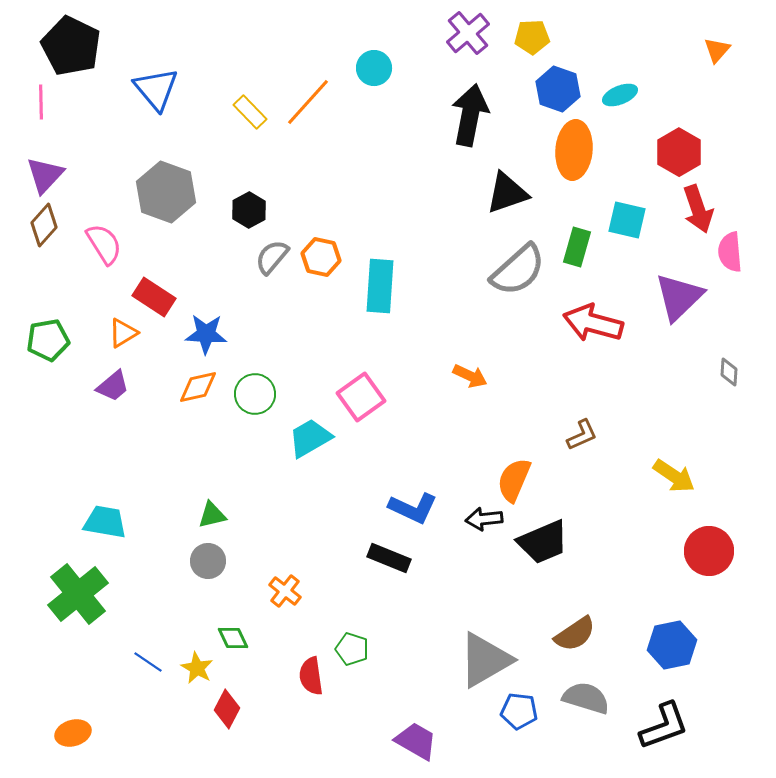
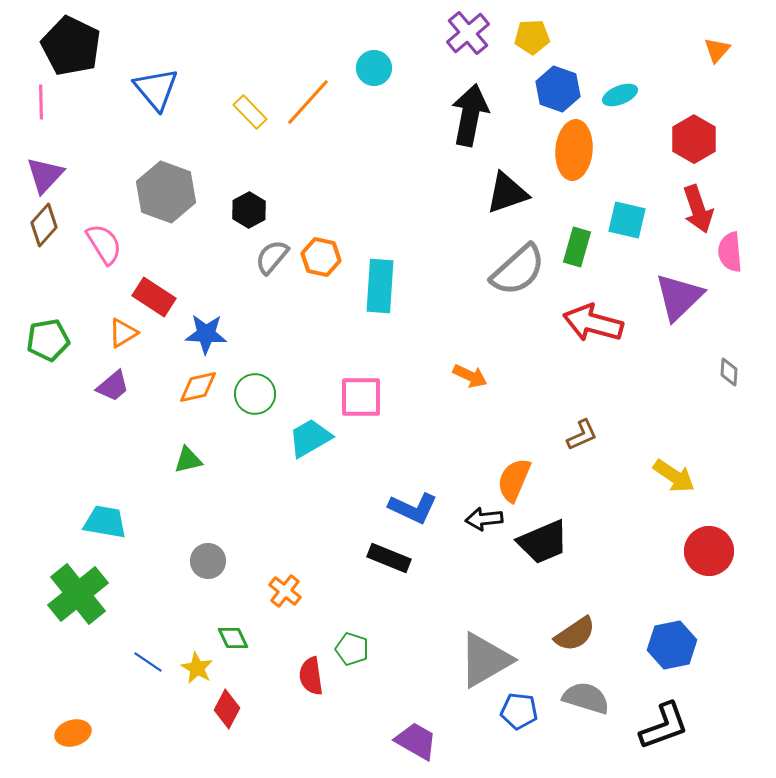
red hexagon at (679, 152): moved 15 px right, 13 px up
pink square at (361, 397): rotated 36 degrees clockwise
green triangle at (212, 515): moved 24 px left, 55 px up
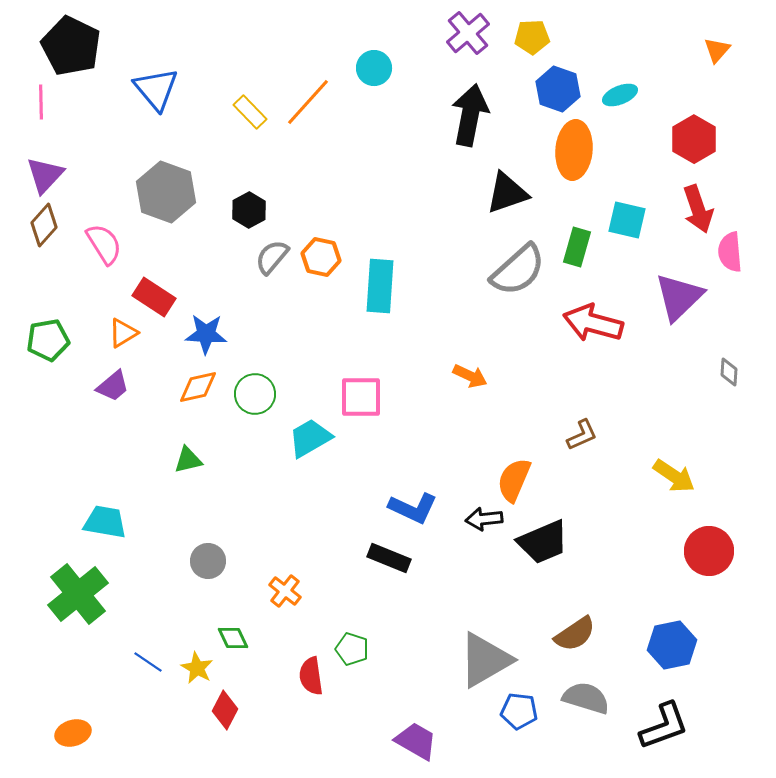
red diamond at (227, 709): moved 2 px left, 1 px down
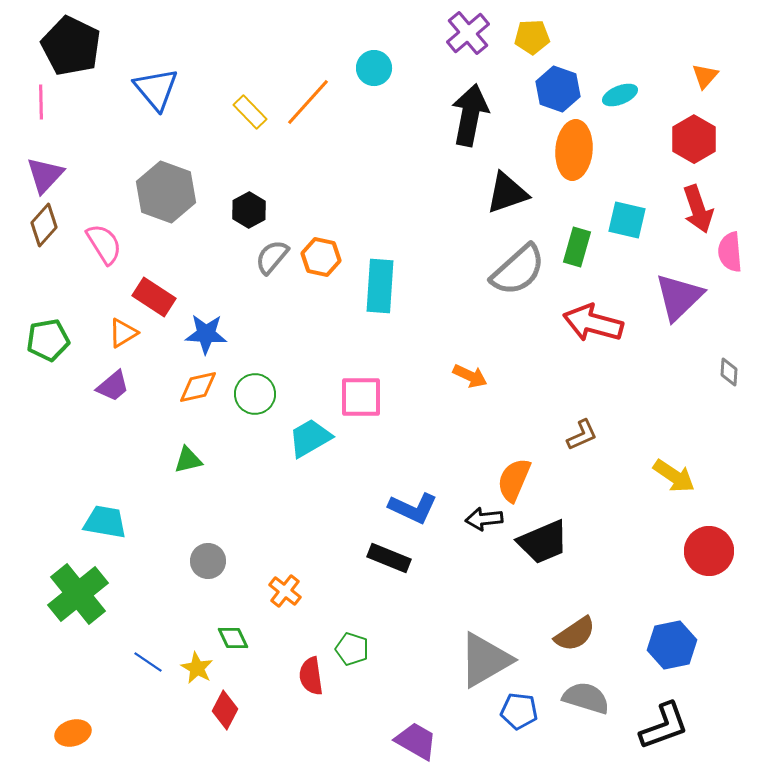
orange triangle at (717, 50): moved 12 px left, 26 px down
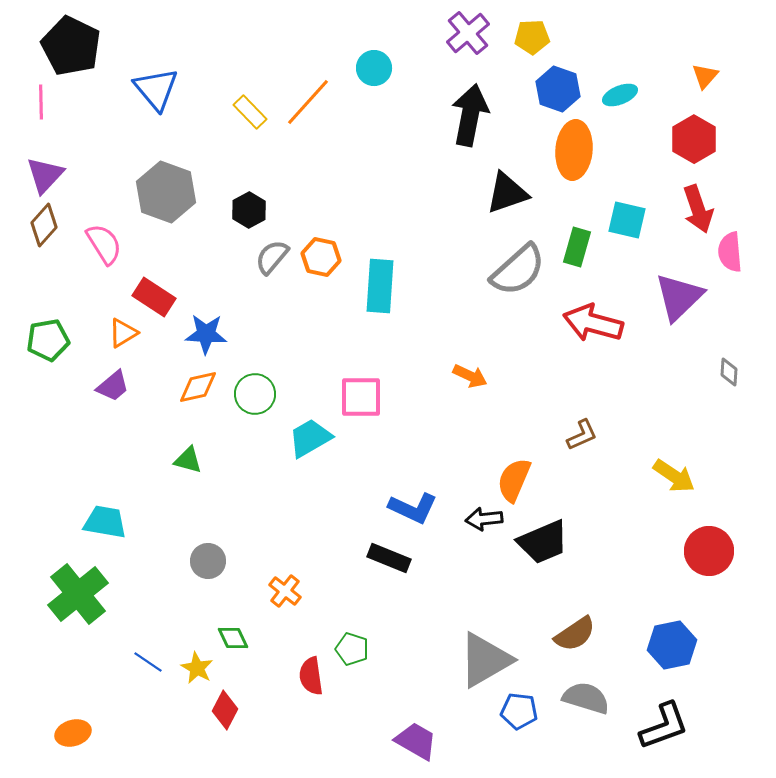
green triangle at (188, 460): rotated 28 degrees clockwise
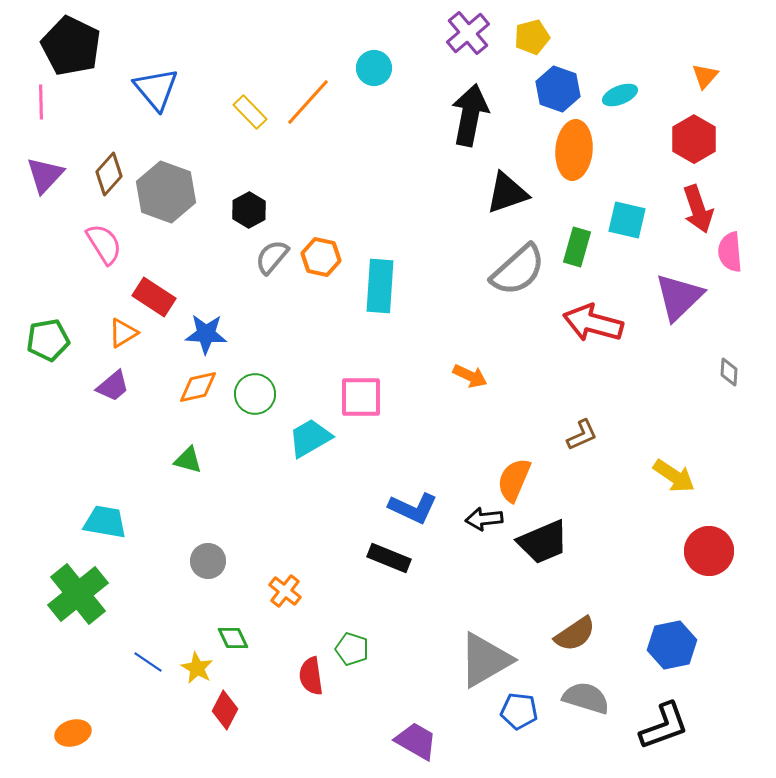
yellow pentagon at (532, 37): rotated 12 degrees counterclockwise
brown diamond at (44, 225): moved 65 px right, 51 px up
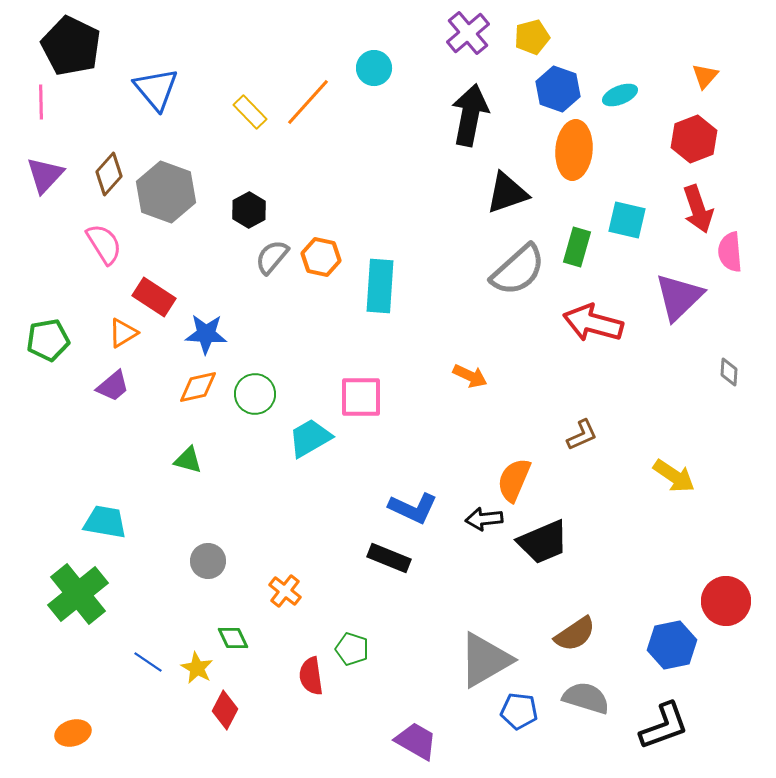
red hexagon at (694, 139): rotated 9 degrees clockwise
red circle at (709, 551): moved 17 px right, 50 px down
